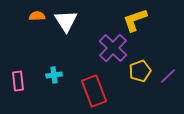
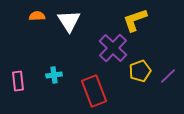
white triangle: moved 3 px right
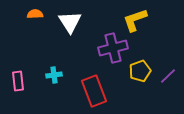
orange semicircle: moved 2 px left, 2 px up
white triangle: moved 1 px right, 1 px down
purple cross: rotated 32 degrees clockwise
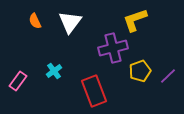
orange semicircle: moved 7 px down; rotated 112 degrees counterclockwise
white triangle: rotated 10 degrees clockwise
cyan cross: moved 4 px up; rotated 28 degrees counterclockwise
pink rectangle: rotated 42 degrees clockwise
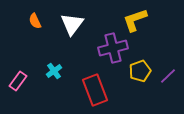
white triangle: moved 2 px right, 2 px down
red rectangle: moved 1 px right, 1 px up
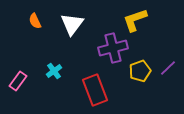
purple line: moved 8 px up
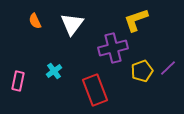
yellow L-shape: moved 1 px right
yellow pentagon: moved 2 px right
pink rectangle: rotated 24 degrees counterclockwise
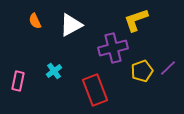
white triangle: moved 1 px left, 1 px down; rotated 25 degrees clockwise
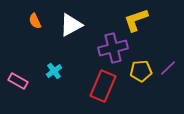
yellow pentagon: moved 1 px left; rotated 15 degrees clockwise
pink rectangle: rotated 72 degrees counterclockwise
red rectangle: moved 8 px right, 4 px up; rotated 44 degrees clockwise
